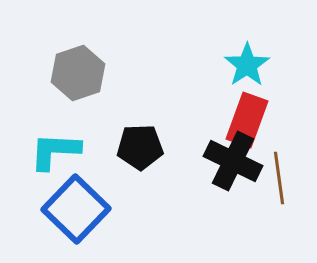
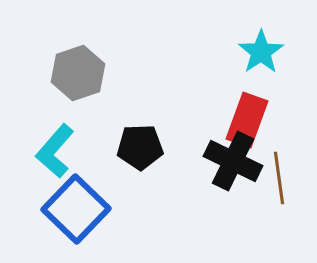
cyan star: moved 14 px right, 13 px up
cyan L-shape: rotated 52 degrees counterclockwise
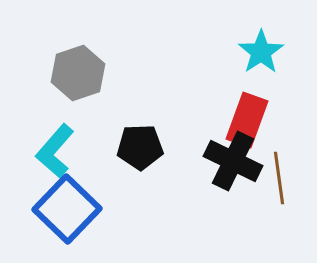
blue square: moved 9 px left
